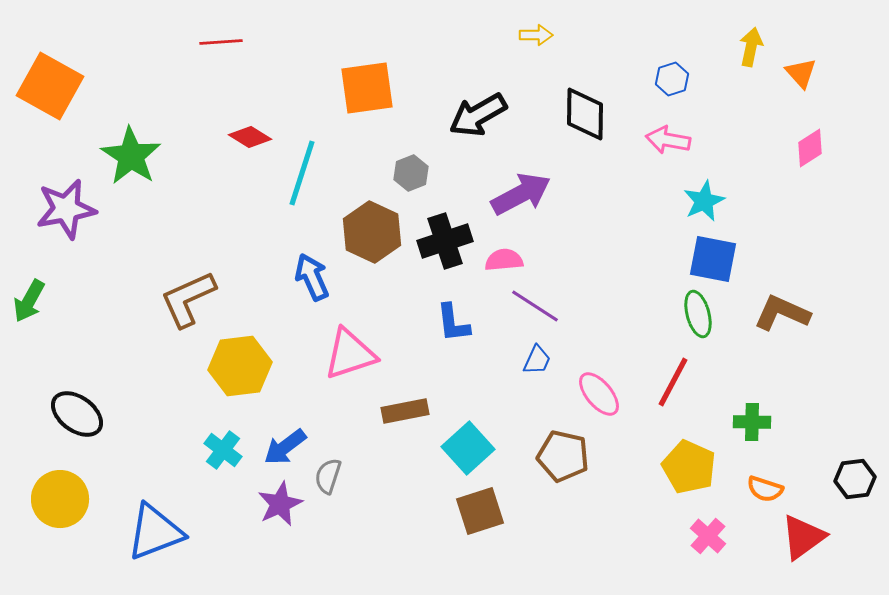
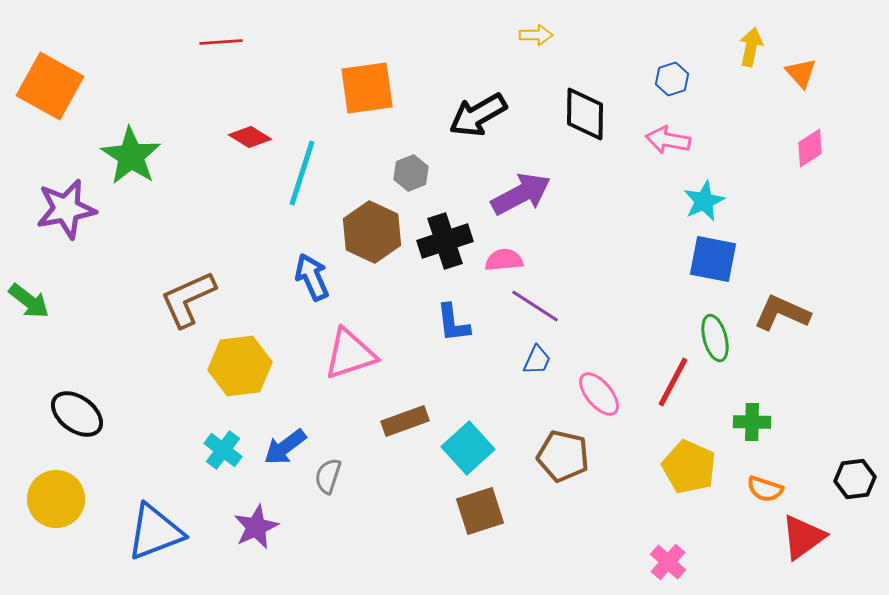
green arrow at (29, 301): rotated 81 degrees counterclockwise
green ellipse at (698, 314): moved 17 px right, 24 px down
brown rectangle at (405, 411): moved 10 px down; rotated 9 degrees counterclockwise
yellow circle at (60, 499): moved 4 px left
purple star at (280, 504): moved 24 px left, 23 px down
pink cross at (708, 536): moved 40 px left, 26 px down
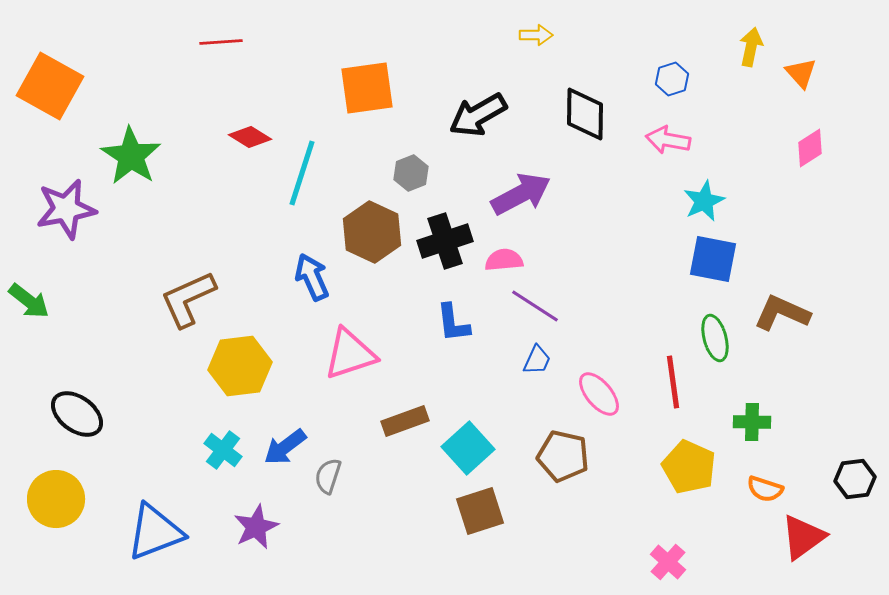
red line at (673, 382): rotated 36 degrees counterclockwise
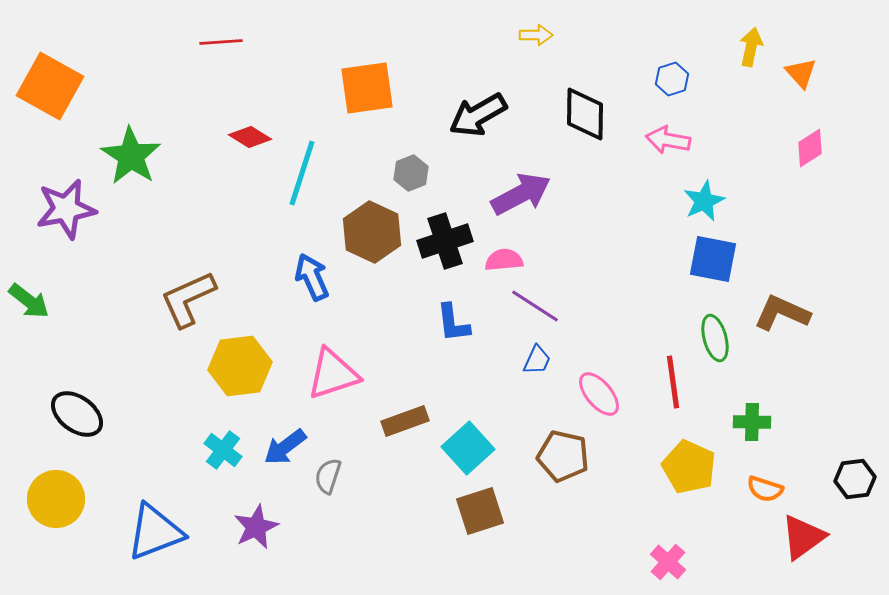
pink triangle at (350, 354): moved 17 px left, 20 px down
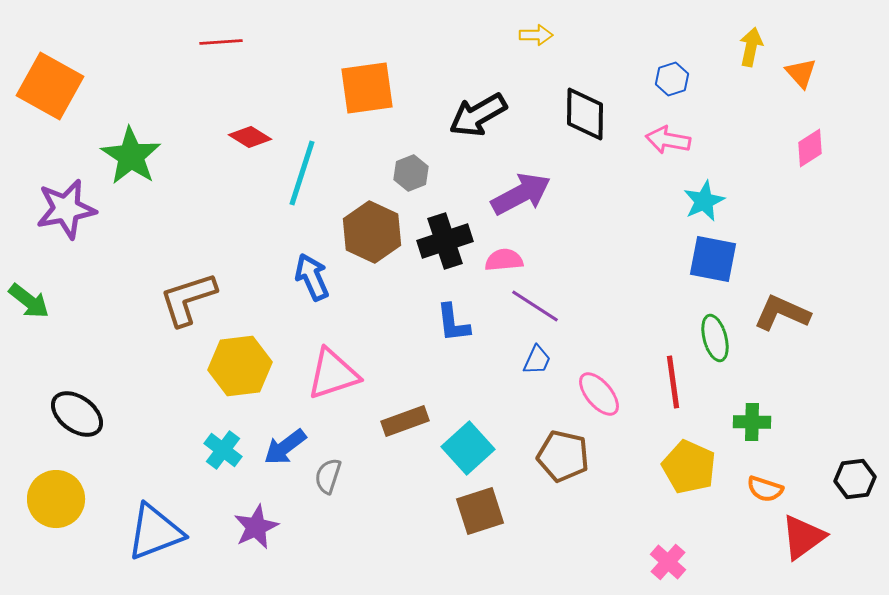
brown L-shape at (188, 299): rotated 6 degrees clockwise
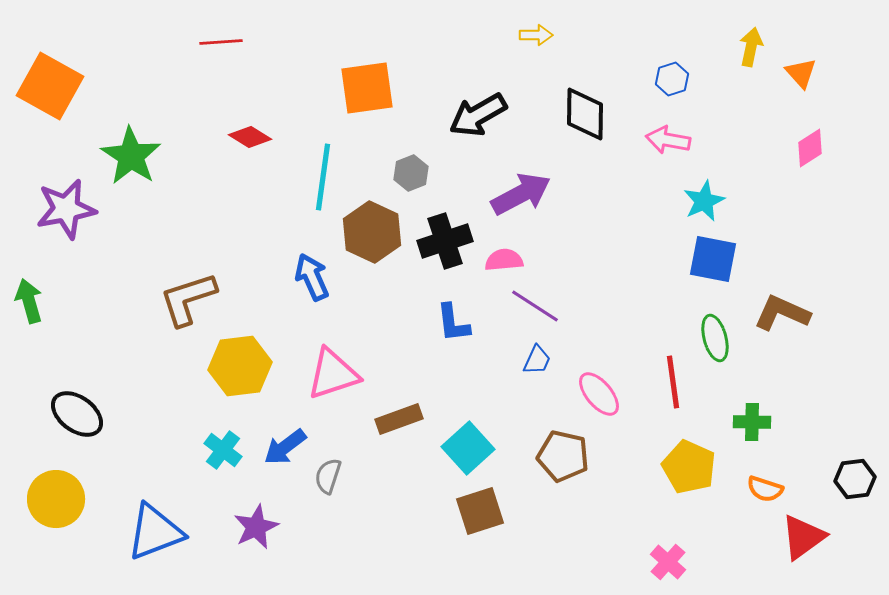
cyan line at (302, 173): moved 21 px right, 4 px down; rotated 10 degrees counterclockwise
green arrow at (29, 301): rotated 144 degrees counterclockwise
brown rectangle at (405, 421): moved 6 px left, 2 px up
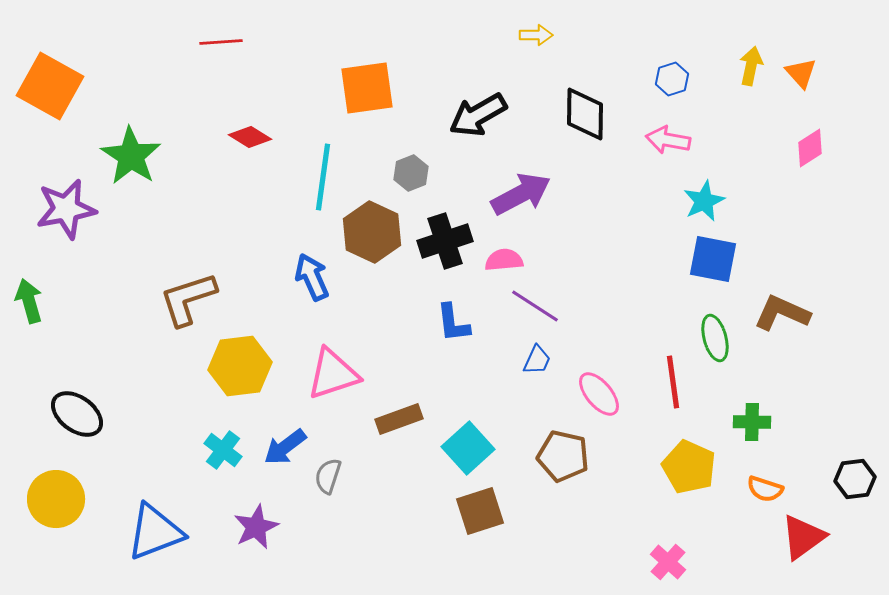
yellow arrow at (751, 47): moved 19 px down
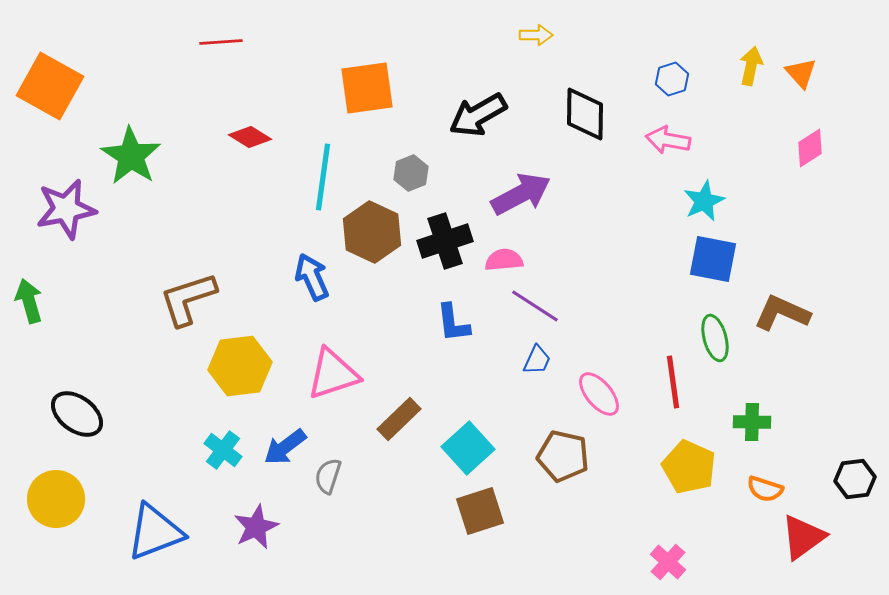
brown rectangle at (399, 419): rotated 24 degrees counterclockwise
